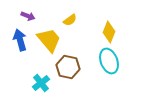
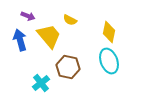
yellow semicircle: rotated 64 degrees clockwise
yellow diamond: rotated 10 degrees counterclockwise
yellow trapezoid: moved 4 px up
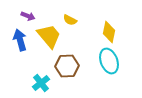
brown hexagon: moved 1 px left, 1 px up; rotated 15 degrees counterclockwise
